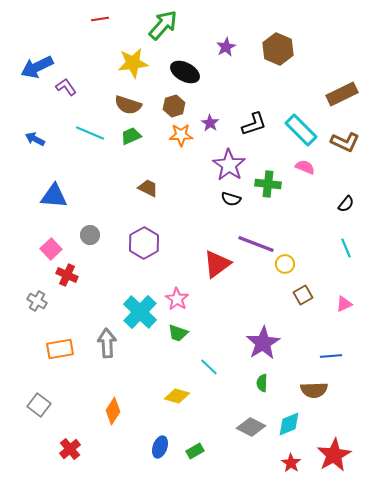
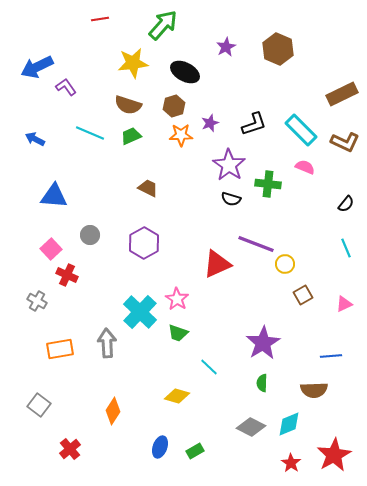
purple star at (210, 123): rotated 18 degrees clockwise
red triangle at (217, 264): rotated 12 degrees clockwise
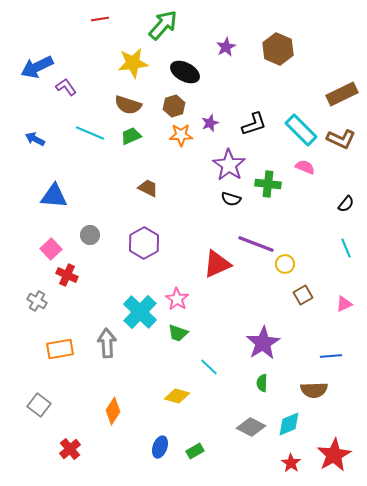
brown L-shape at (345, 142): moved 4 px left, 3 px up
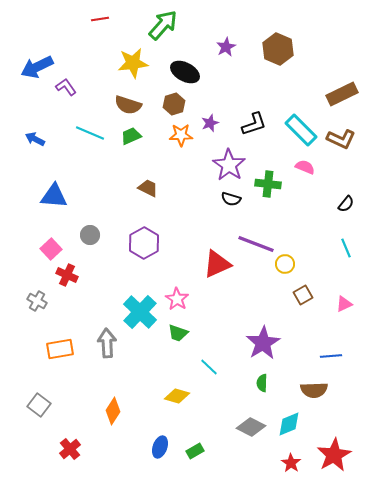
brown hexagon at (174, 106): moved 2 px up
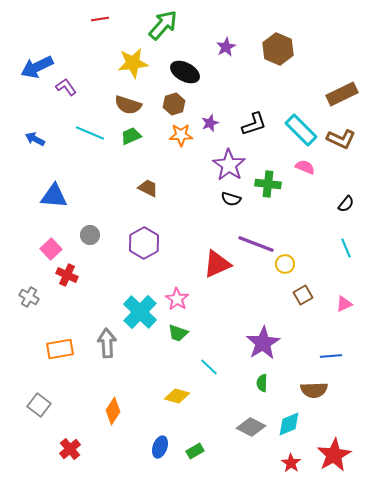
gray cross at (37, 301): moved 8 px left, 4 px up
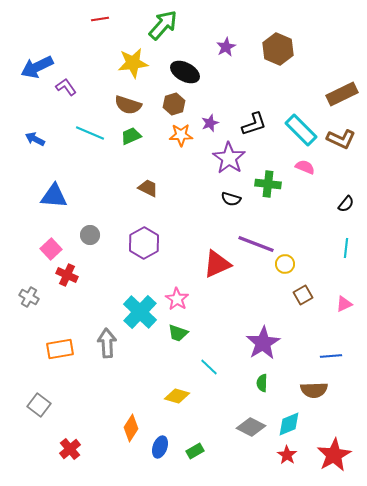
purple star at (229, 165): moved 7 px up
cyan line at (346, 248): rotated 30 degrees clockwise
orange diamond at (113, 411): moved 18 px right, 17 px down
red star at (291, 463): moved 4 px left, 8 px up
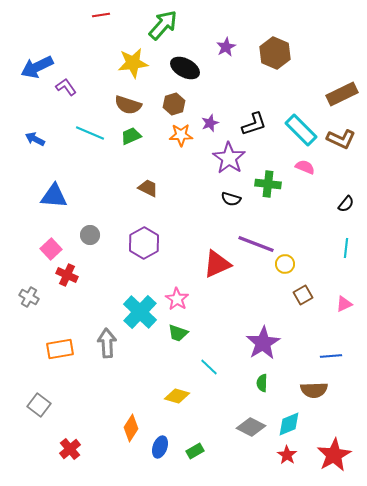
red line at (100, 19): moved 1 px right, 4 px up
brown hexagon at (278, 49): moved 3 px left, 4 px down
black ellipse at (185, 72): moved 4 px up
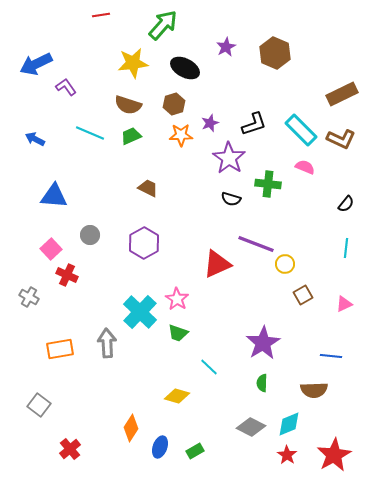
blue arrow at (37, 67): moved 1 px left, 3 px up
blue line at (331, 356): rotated 10 degrees clockwise
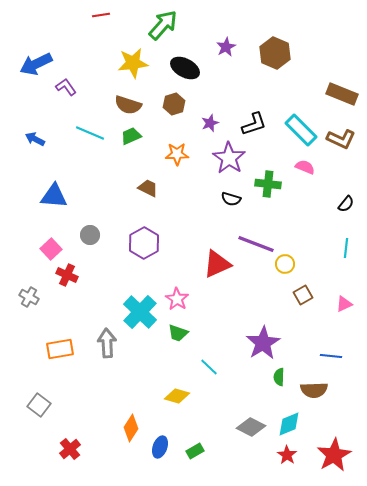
brown rectangle at (342, 94): rotated 48 degrees clockwise
orange star at (181, 135): moved 4 px left, 19 px down
green semicircle at (262, 383): moved 17 px right, 6 px up
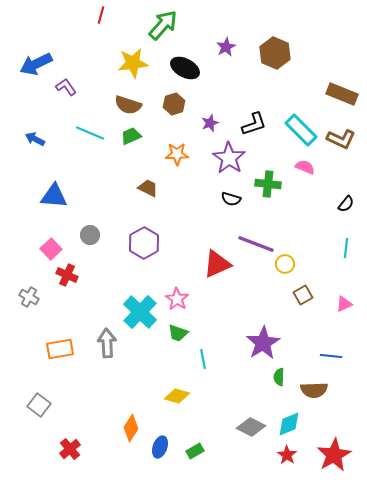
red line at (101, 15): rotated 66 degrees counterclockwise
cyan line at (209, 367): moved 6 px left, 8 px up; rotated 36 degrees clockwise
